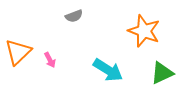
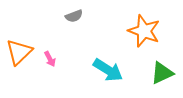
orange triangle: moved 1 px right
pink arrow: moved 1 px up
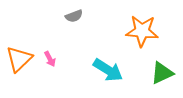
orange star: moved 2 px left; rotated 16 degrees counterclockwise
orange triangle: moved 7 px down
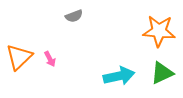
orange star: moved 17 px right
orange triangle: moved 2 px up
cyan arrow: moved 11 px right, 6 px down; rotated 44 degrees counterclockwise
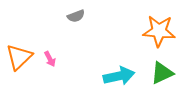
gray semicircle: moved 2 px right
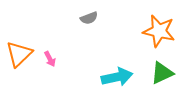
gray semicircle: moved 13 px right, 2 px down
orange star: rotated 8 degrees clockwise
orange triangle: moved 3 px up
cyan arrow: moved 2 px left, 1 px down
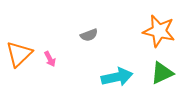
gray semicircle: moved 17 px down
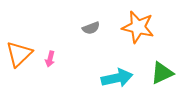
orange star: moved 21 px left, 4 px up
gray semicircle: moved 2 px right, 7 px up
pink arrow: rotated 42 degrees clockwise
cyan arrow: moved 1 px down
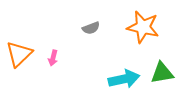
orange star: moved 5 px right
pink arrow: moved 3 px right, 1 px up
green triangle: rotated 15 degrees clockwise
cyan arrow: moved 7 px right, 1 px down
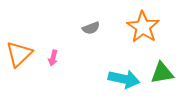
orange star: rotated 20 degrees clockwise
cyan arrow: rotated 24 degrees clockwise
